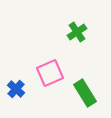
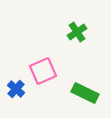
pink square: moved 7 px left, 2 px up
green rectangle: rotated 32 degrees counterclockwise
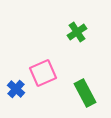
pink square: moved 2 px down
green rectangle: rotated 36 degrees clockwise
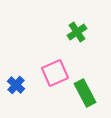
pink square: moved 12 px right
blue cross: moved 4 px up
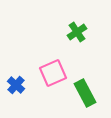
pink square: moved 2 px left
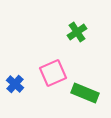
blue cross: moved 1 px left, 1 px up
green rectangle: rotated 40 degrees counterclockwise
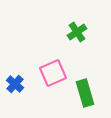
green rectangle: rotated 52 degrees clockwise
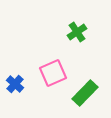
green rectangle: rotated 60 degrees clockwise
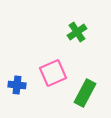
blue cross: moved 2 px right, 1 px down; rotated 36 degrees counterclockwise
green rectangle: rotated 16 degrees counterclockwise
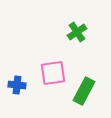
pink square: rotated 16 degrees clockwise
green rectangle: moved 1 px left, 2 px up
